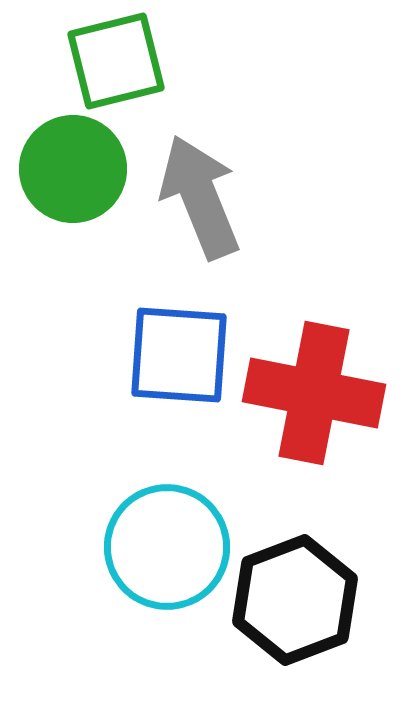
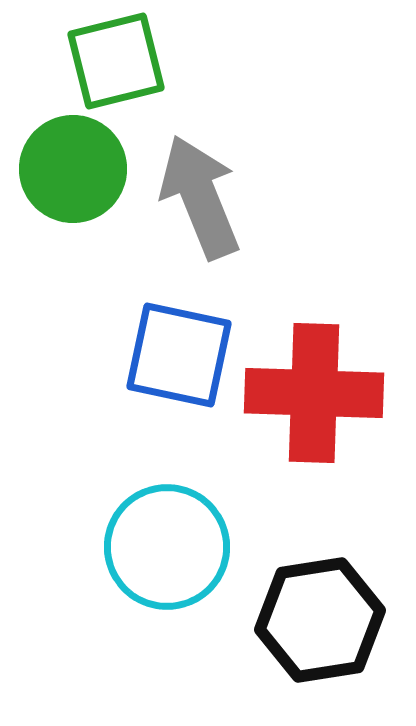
blue square: rotated 8 degrees clockwise
red cross: rotated 9 degrees counterclockwise
black hexagon: moved 25 px right, 20 px down; rotated 12 degrees clockwise
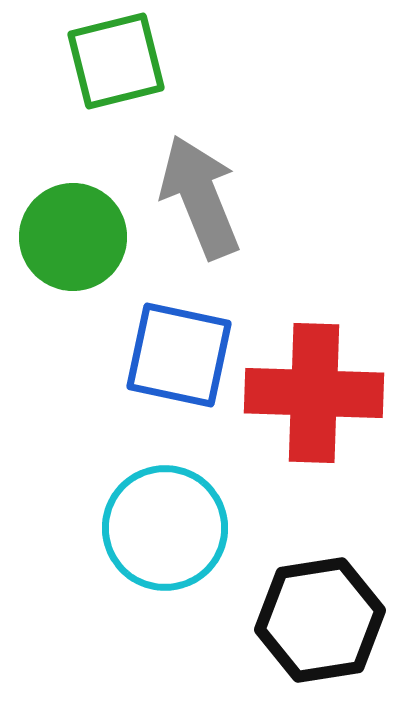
green circle: moved 68 px down
cyan circle: moved 2 px left, 19 px up
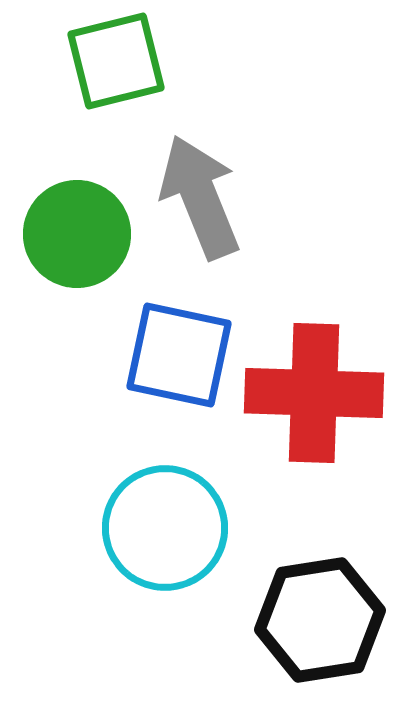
green circle: moved 4 px right, 3 px up
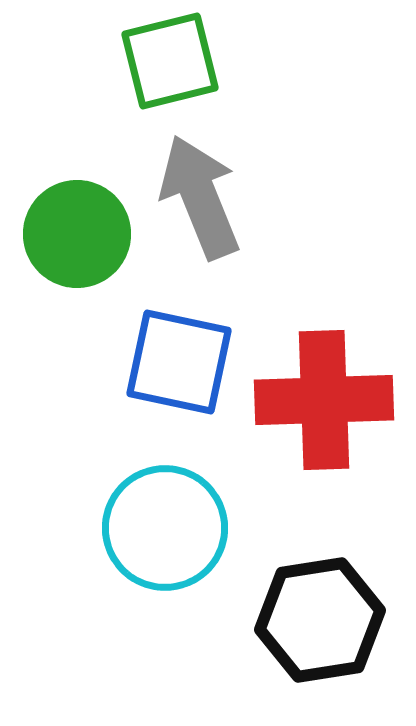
green square: moved 54 px right
blue square: moved 7 px down
red cross: moved 10 px right, 7 px down; rotated 4 degrees counterclockwise
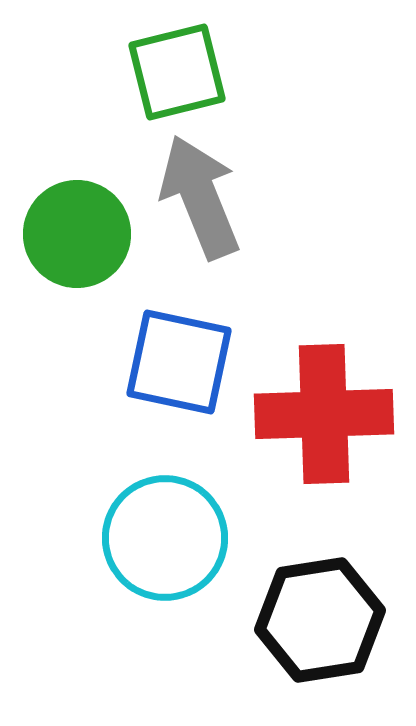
green square: moved 7 px right, 11 px down
red cross: moved 14 px down
cyan circle: moved 10 px down
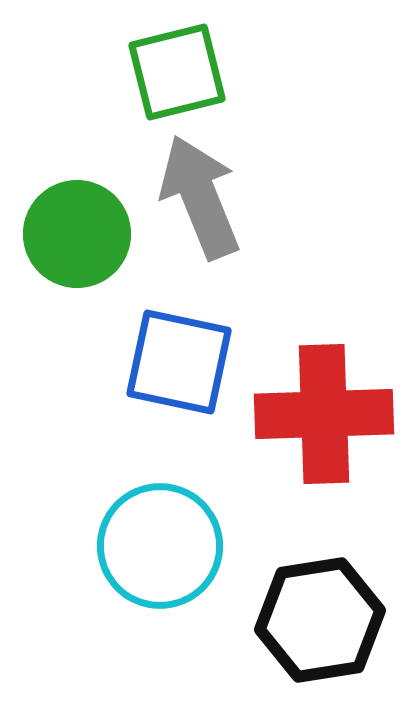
cyan circle: moved 5 px left, 8 px down
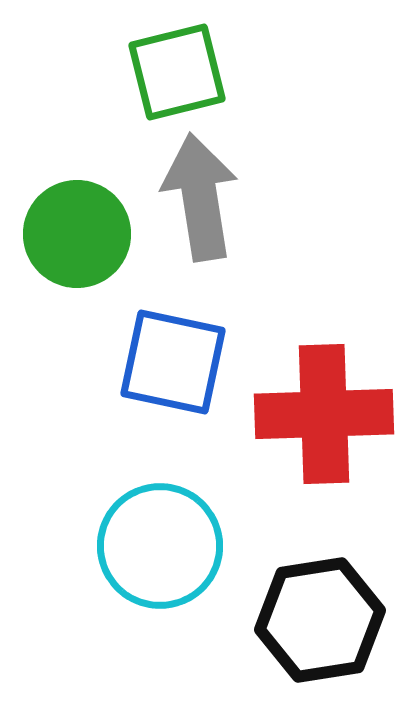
gray arrow: rotated 13 degrees clockwise
blue square: moved 6 px left
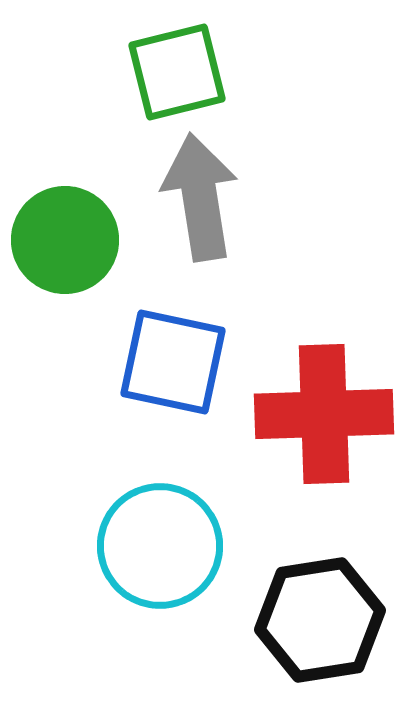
green circle: moved 12 px left, 6 px down
